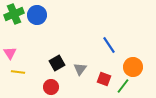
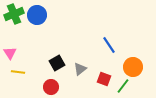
gray triangle: rotated 16 degrees clockwise
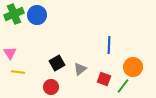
blue line: rotated 36 degrees clockwise
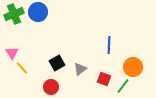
blue circle: moved 1 px right, 3 px up
pink triangle: moved 2 px right
yellow line: moved 4 px right, 4 px up; rotated 40 degrees clockwise
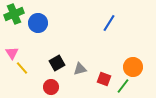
blue circle: moved 11 px down
blue line: moved 22 px up; rotated 30 degrees clockwise
gray triangle: rotated 24 degrees clockwise
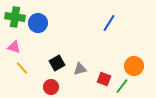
green cross: moved 1 px right, 3 px down; rotated 30 degrees clockwise
pink triangle: moved 2 px right, 6 px up; rotated 40 degrees counterclockwise
orange circle: moved 1 px right, 1 px up
green line: moved 1 px left
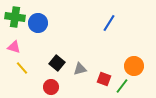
black square: rotated 21 degrees counterclockwise
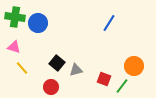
gray triangle: moved 4 px left, 1 px down
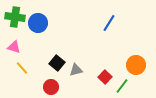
orange circle: moved 2 px right, 1 px up
red square: moved 1 px right, 2 px up; rotated 24 degrees clockwise
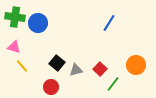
yellow line: moved 2 px up
red square: moved 5 px left, 8 px up
green line: moved 9 px left, 2 px up
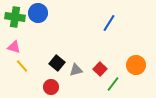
blue circle: moved 10 px up
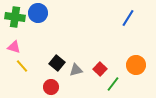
blue line: moved 19 px right, 5 px up
